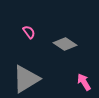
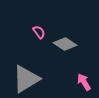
pink semicircle: moved 10 px right
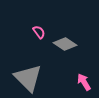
gray triangle: moved 2 px right, 1 px up; rotated 44 degrees counterclockwise
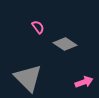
pink semicircle: moved 1 px left, 5 px up
pink arrow: rotated 102 degrees clockwise
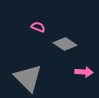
pink semicircle: rotated 32 degrees counterclockwise
pink arrow: moved 10 px up; rotated 24 degrees clockwise
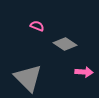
pink semicircle: moved 1 px left, 1 px up
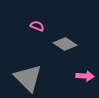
pink arrow: moved 1 px right, 4 px down
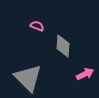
gray diamond: moved 2 px left, 2 px down; rotated 60 degrees clockwise
pink arrow: moved 2 px up; rotated 30 degrees counterclockwise
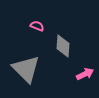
gray triangle: moved 2 px left, 9 px up
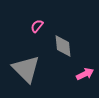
pink semicircle: rotated 72 degrees counterclockwise
gray diamond: rotated 10 degrees counterclockwise
